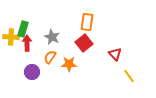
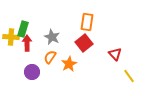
orange star: rotated 28 degrees counterclockwise
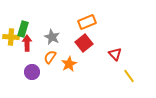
orange rectangle: rotated 60 degrees clockwise
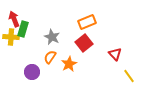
red arrow: moved 13 px left, 24 px up; rotated 21 degrees counterclockwise
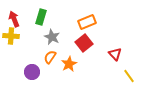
green rectangle: moved 18 px right, 12 px up
yellow cross: moved 1 px up
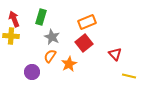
orange semicircle: moved 1 px up
yellow line: rotated 40 degrees counterclockwise
